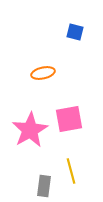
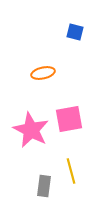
pink star: moved 1 px right; rotated 15 degrees counterclockwise
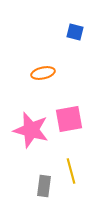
pink star: rotated 12 degrees counterclockwise
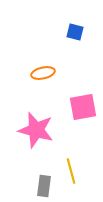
pink square: moved 14 px right, 12 px up
pink star: moved 5 px right
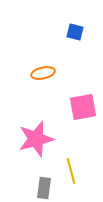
pink star: moved 9 px down; rotated 30 degrees counterclockwise
gray rectangle: moved 2 px down
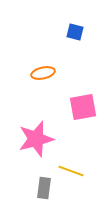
yellow line: rotated 55 degrees counterclockwise
